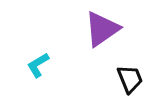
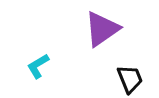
cyan L-shape: moved 1 px down
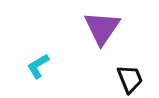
purple triangle: moved 1 px up; rotated 21 degrees counterclockwise
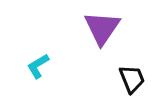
black trapezoid: moved 2 px right
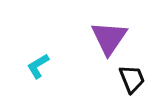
purple triangle: moved 7 px right, 10 px down
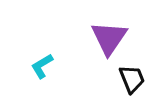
cyan L-shape: moved 4 px right
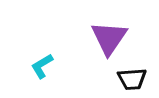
black trapezoid: rotated 108 degrees clockwise
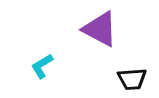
purple triangle: moved 9 px left, 9 px up; rotated 36 degrees counterclockwise
